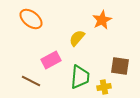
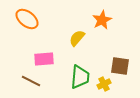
orange ellipse: moved 4 px left
pink rectangle: moved 7 px left, 1 px up; rotated 24 degrees clockwise
yellow cross: moved 3 px up; rotated 16 degrees counterclockwise
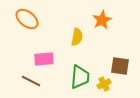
yellow semicircle: moved 1 px up; rotated 150 degrees clockwise
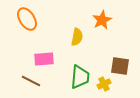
orange ellipse: rotated 20 degrees clockwise
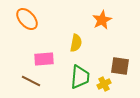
orange ellipse: rotated 10 degrees counterclockwise
yellow semicircle: moved 1 px left, 6 px down
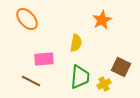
brown square: moved 1 px right, 1 px down; rotated 18 degrees clockwise
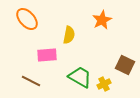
yellow semicircle: moved 7 px left, 8 px up
pink rectangle: moved 3 px right, 4 px up
brown square: moved 4 px right, 2 px up
green trapezoid: rotated 65 degrees counterclockwise
